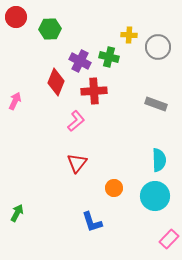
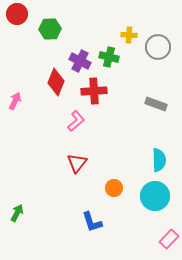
red circle: moved 1 px right, 3 px up
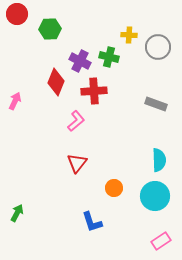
pink rectangle: moved 8 px left, 2 px down; rotated 12 degrees clockwise
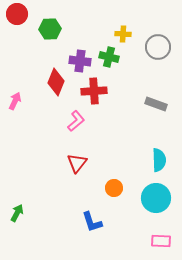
yellow cross: moved 6 px left, 1 px up
purple cross: rotated 20 degrees counterclockwise
cyan circle: moved 1 px right, 2 px down
pink rectangle: rotated 36 degrees clockwise
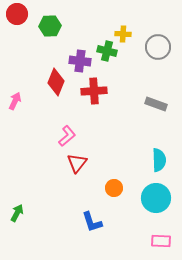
green hexagon: moved 3 px up
green cross: moved 2 px left, 6 px up
pink L-shape: moved 9 px left, 15 px down
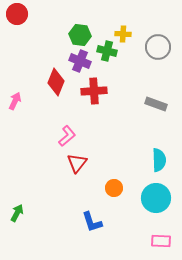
green hexagon: moved 30 px right, 9 px down; rotated 10 degrees clockwise
purple cross: rotated 15 degrees clockwise
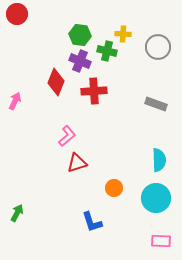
red triangle: rotated 35 degrees clockwise
